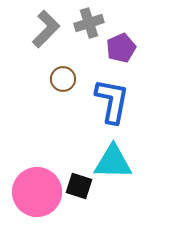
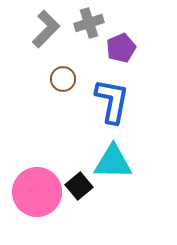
black square: rotated 32 degrees clockwise
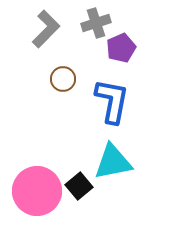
gray cross: moved 7 px right
cyan triangle: rotated 12 degrees counterclockwise
pink circle: moved 1 px up
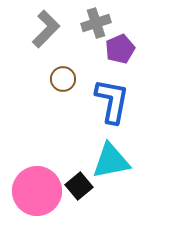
purple pentagon: moved 1 px left, 1 px down
cyan triangle: moved 2 px left, 1 px up
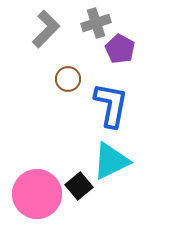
purple pentagon: rotated 20 degrees counterclockwise
brown circle: moved 5 px right
blue L-shape: moved 1 px left, 4 px down
cyan triangle: rotated 15 degrees counterclockwise
pink circle: moved 3 px down
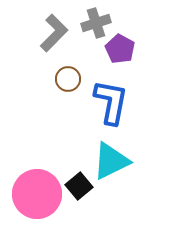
gray L-shape: moved 8 px right, 4 px down
blue L-shape: moved 3 px up
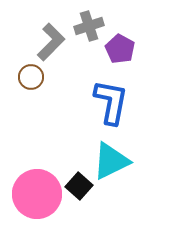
gray cross: moved 7 px left, 3 px down
gray L-shape: moved 3 px left, 9 px down
brown circle: moved 37 px left, 2 px up
black square: rotated 8 degrees counterclockwise
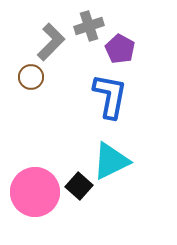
blue L-shape: moved 1 px left, 6 px up
pink circle: moved 2 px left, 2 px up
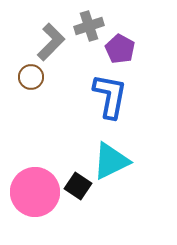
black square: moved 1 px left; rotated 8 degrees counterclockwise
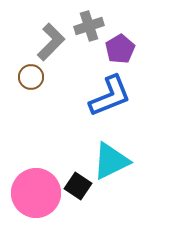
purple pentagon: rotated 12 degrees clockwise
blue L-shape: rotated 57 degrees clockwise
pink circle: moved 1 px right, 1 px down
